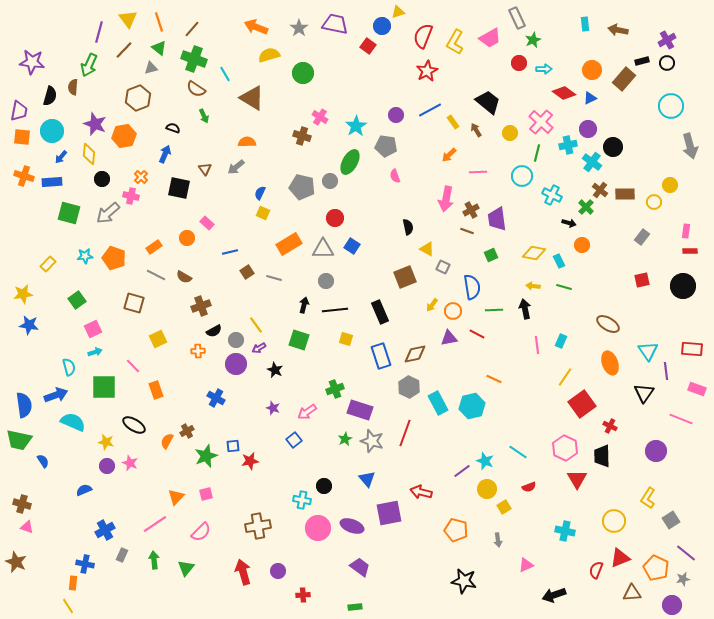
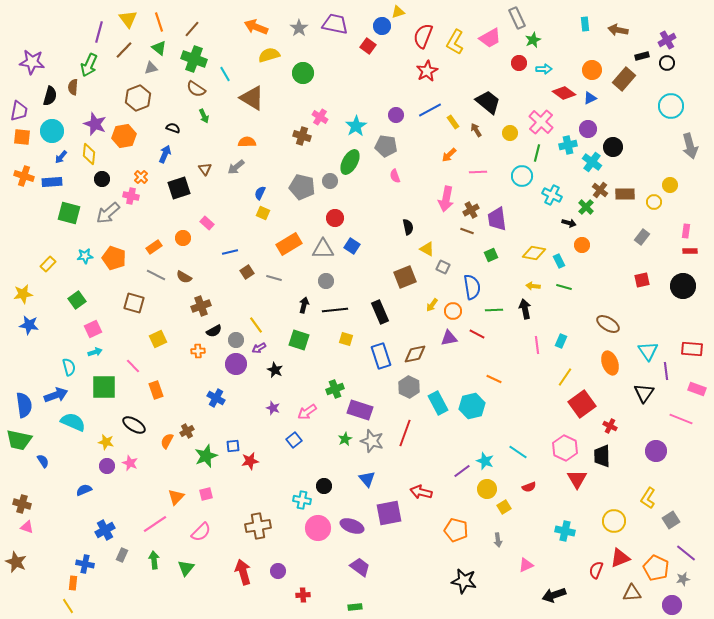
black rectangle at (642, 61): moved 5 px up
black square at (179, 188): rotated 30 degrees counterclockwise
orange circle at (187, 238): moved 4 px left
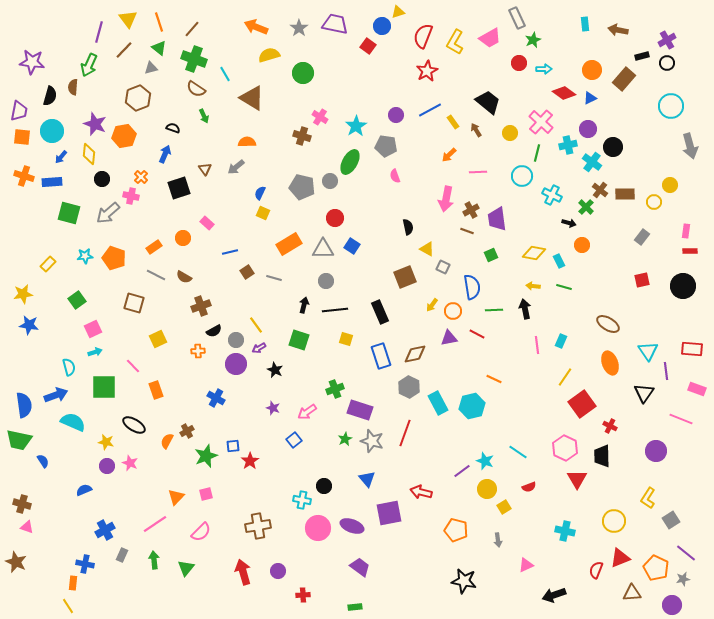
red star at (250, 461): rotated 24 degrees counterclockwise
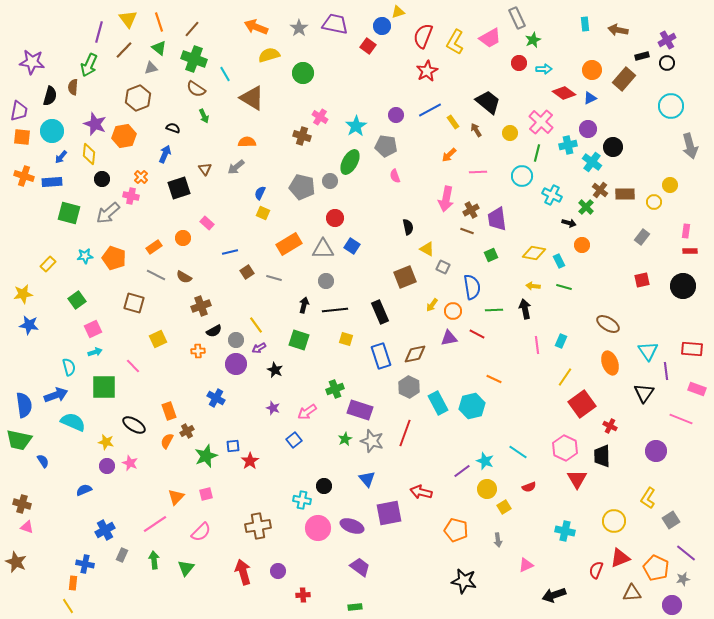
orange rectangle at (156, 390): moved 13 px right, 21 px down
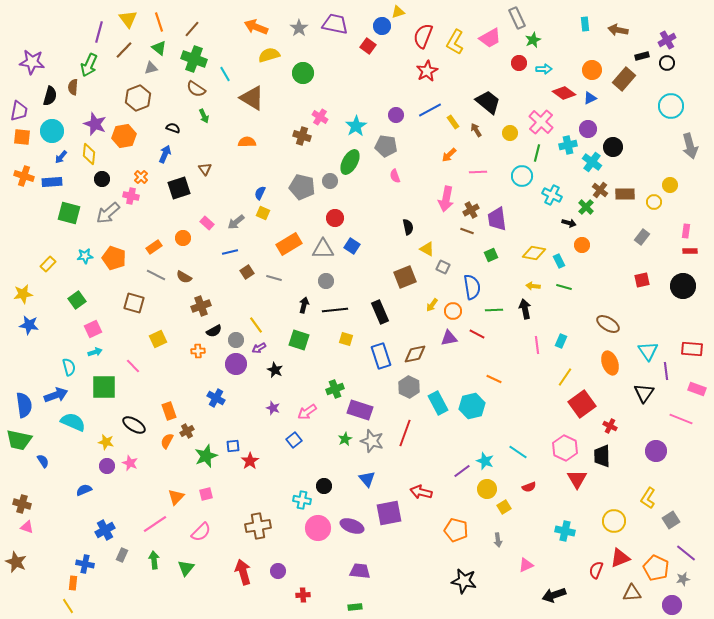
gray arrow at (236, 167): moved 55 px down
purple trapezoid at (360, 567): moved 4 px down; rotated 30 degrees counterclockwise
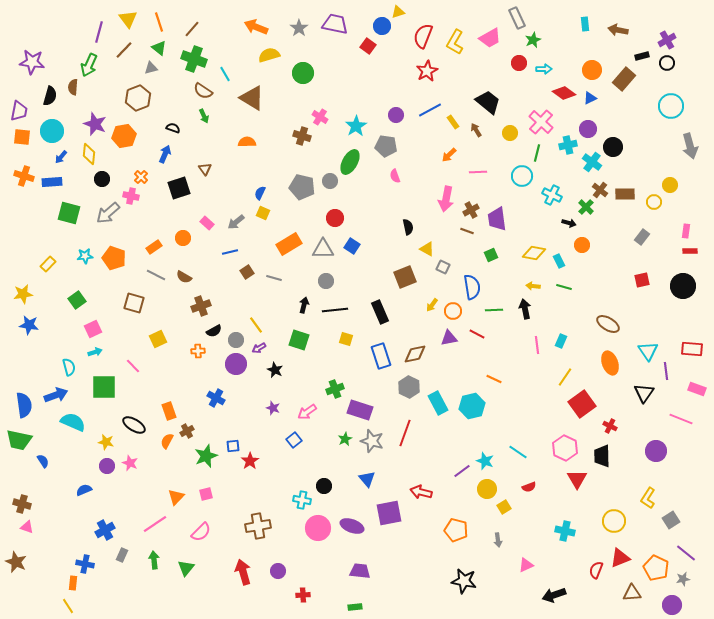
brown semicircle at (196, 89): moved 7 px right, 2 px down
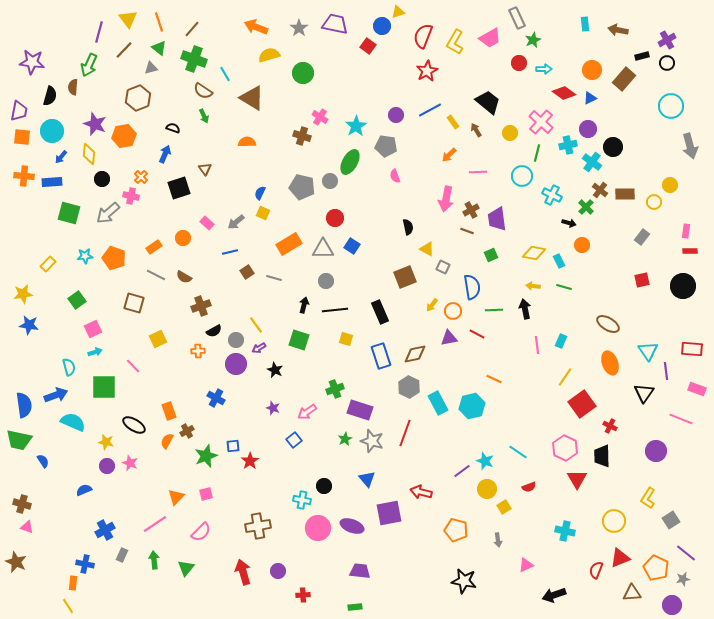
orange cross at (24, 176): rotated 12 degrees counterclockwise
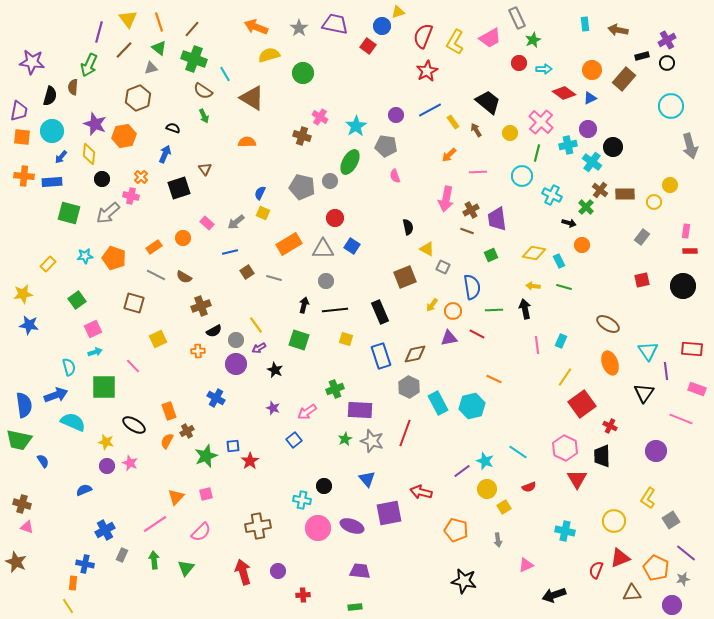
purple rectangle at (360, 410): rotated 15 degrees counterclockwise
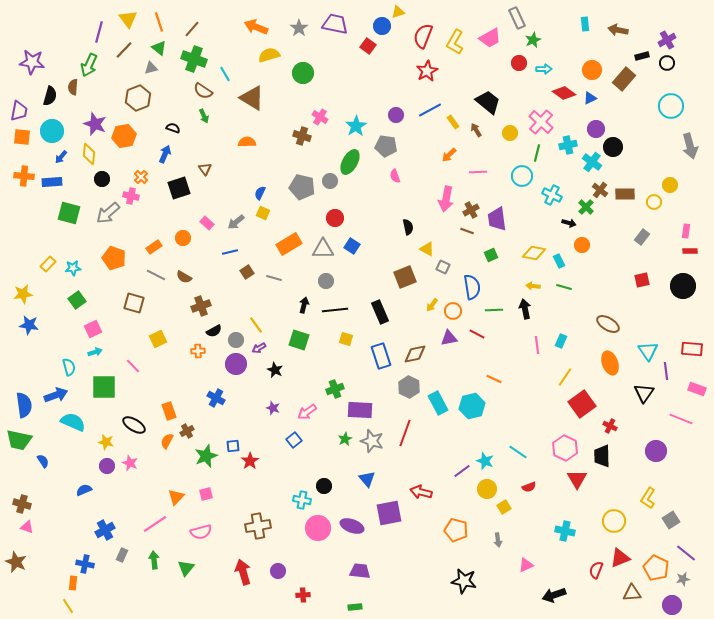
purple circle at (588, 129): moved 8 px right
cyan star at (85, 256): moved 12 px left, 12 px down
pink semicircle at (201, 532): rotated 30 degrees clockwise
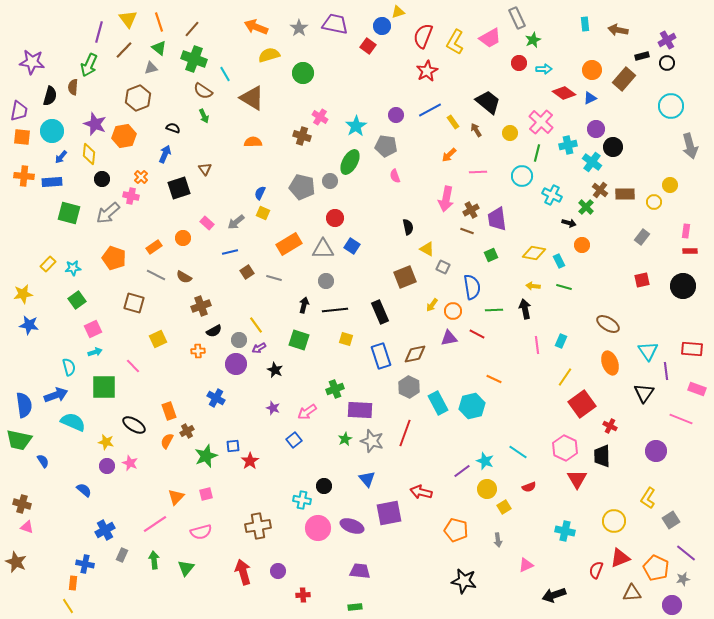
orange semicircle at (247, 142): moved 6 px right
gray circle at (236, 340): moved 3 px right
blue semicircle at (84, 490): rotated 63 degrees clockwise
